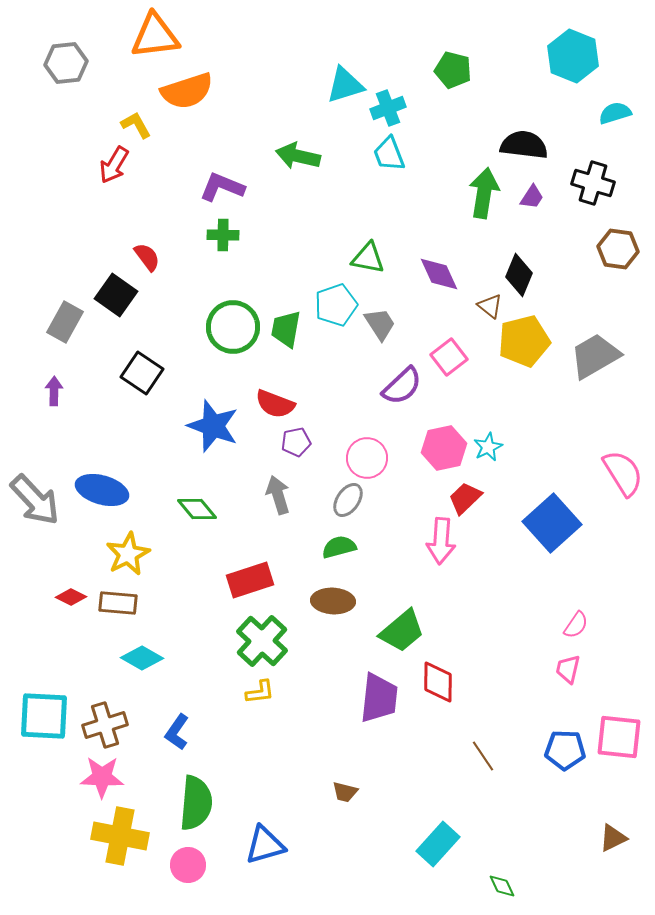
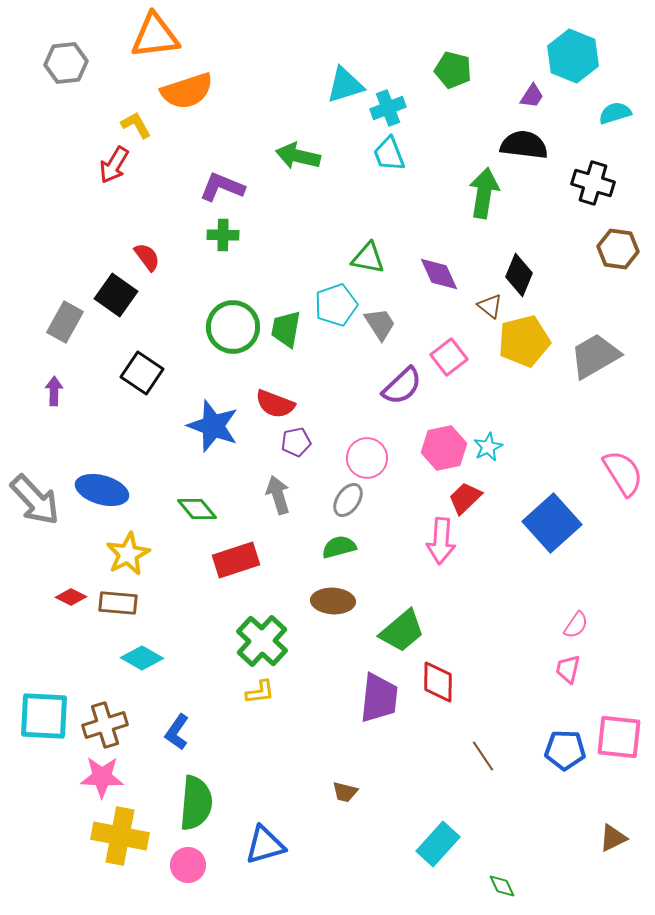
purple trapezoid at (532, 197): moved 101 px up
red rectangle at (250, 580): moved 14 px left, 20 px up
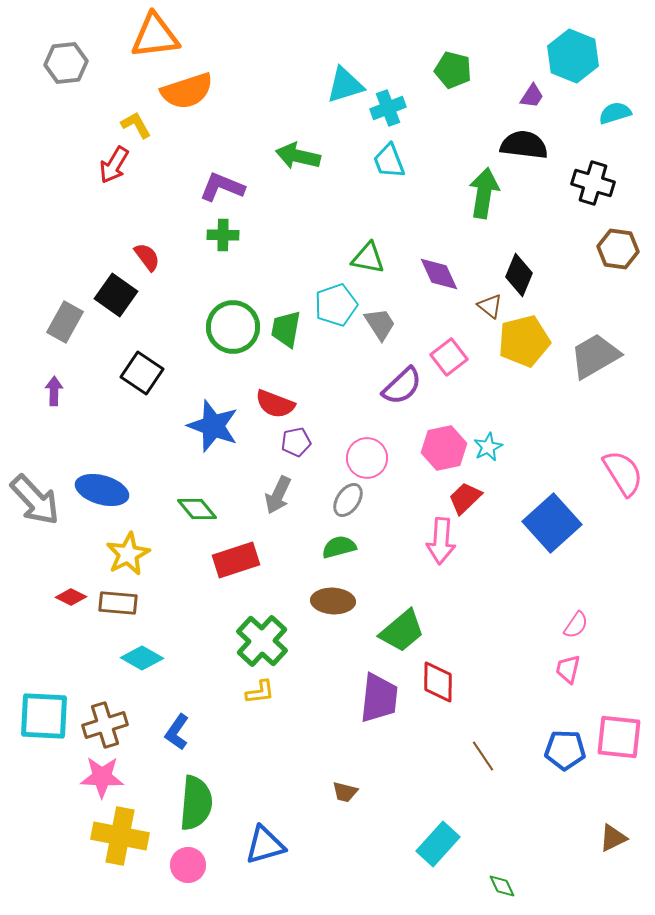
cyan trapezoid at (389, 154): moved 7 px down
gray arrow at (278, 495): rotated 138 degrees counterclockwise
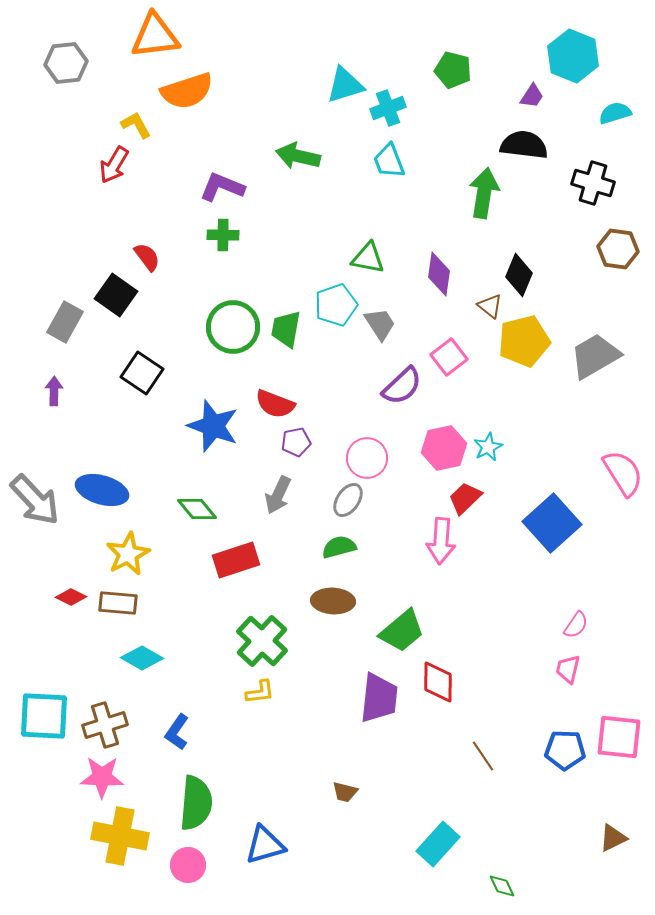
purple diamond at (439, 274): rotated 33 degrees clockwise
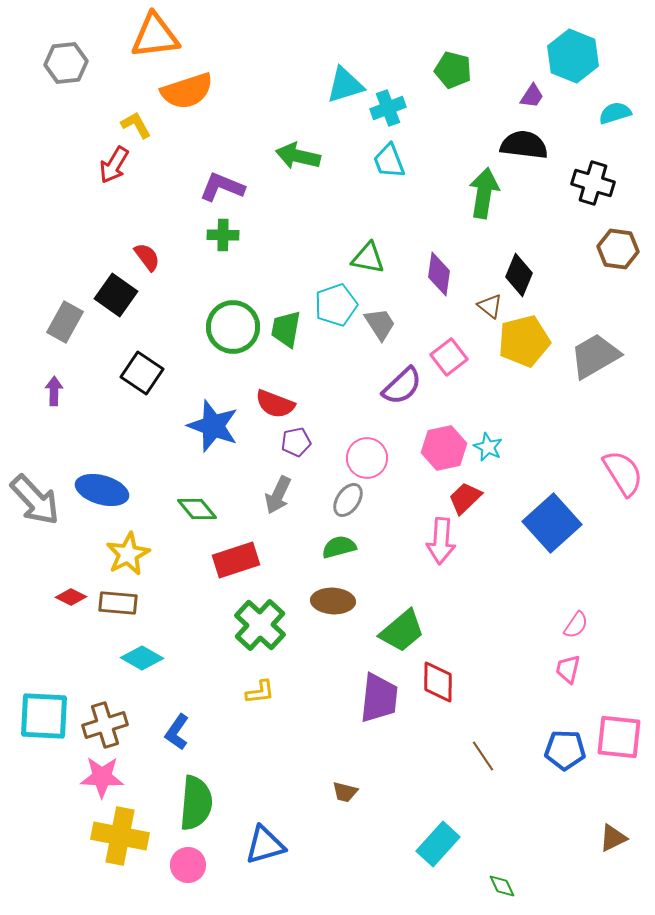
cyan star at (488, 447): rotated 20 degrees counterclockwise
green cross at (262, 641): moved 2 px left, 16 px up
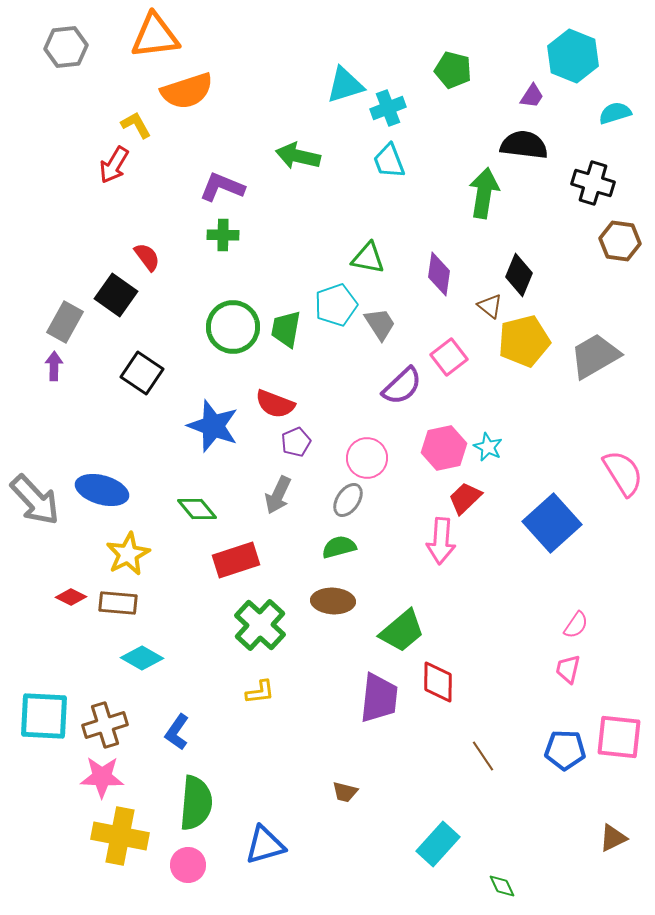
gray hexagon at (66, 63): moved 16 px up
brown hexagon at (618, 249): moved 2 px right, 8 px up
purple arrow at (54, 391): moved 25 px up
purple pentagon at (296, 442): rotated 12 degrees counterclockwise
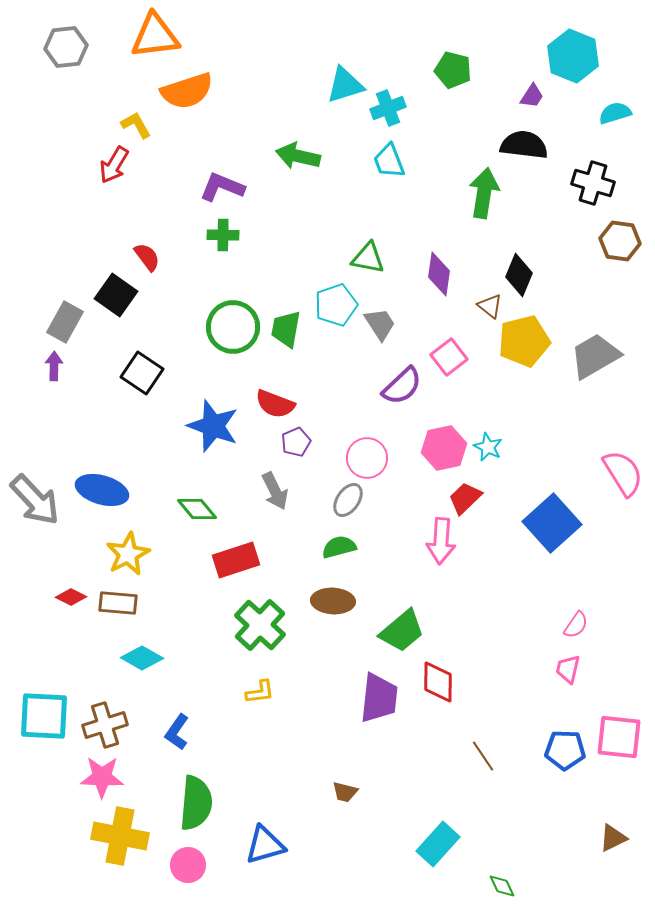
gray arrow at (278, 495): moved 3 px left, 4 px up; rotated 51 degrees counterclockwise
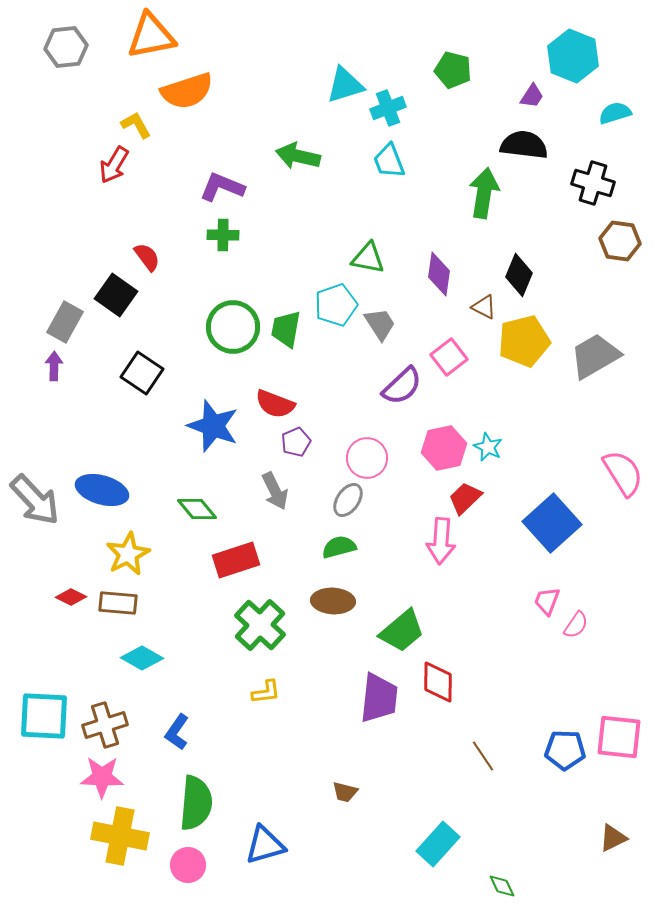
orange triangle at (155, 36): moved 4 px left; rotated 4 degrees counterclockwise
brown triangle at (490, 306): moved 6 px left, 1 px down; rotated 12 degrees counterclockwise
pink trapezoid at (568, 669): moved 21 px left, 68 px up; rotated 8 degrees clockwise
yellow L-shape at (260, 692): moved 6 px right
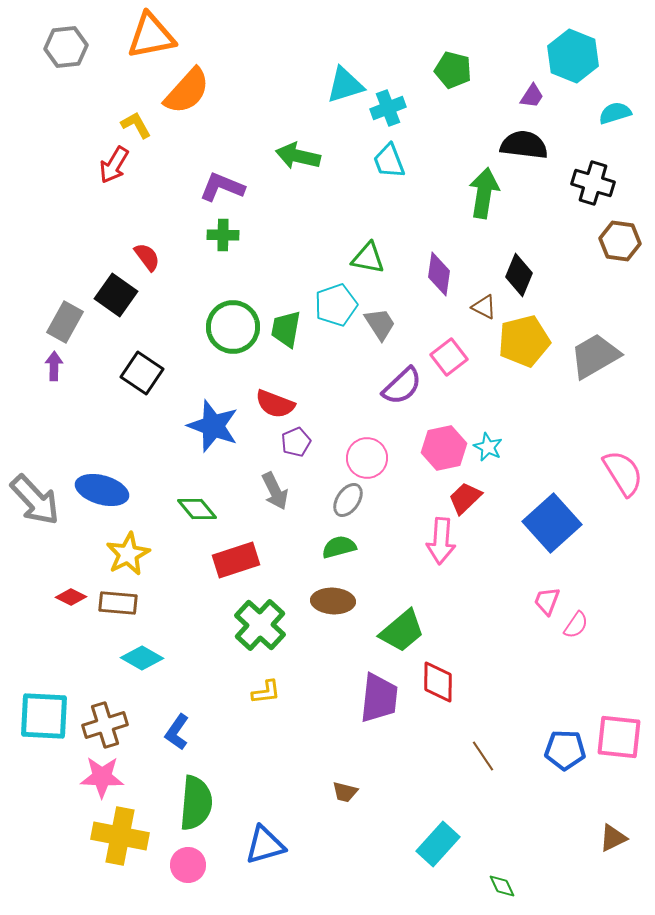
orange semicircle at (187, 91): rotated 30 degrees counterclockwise
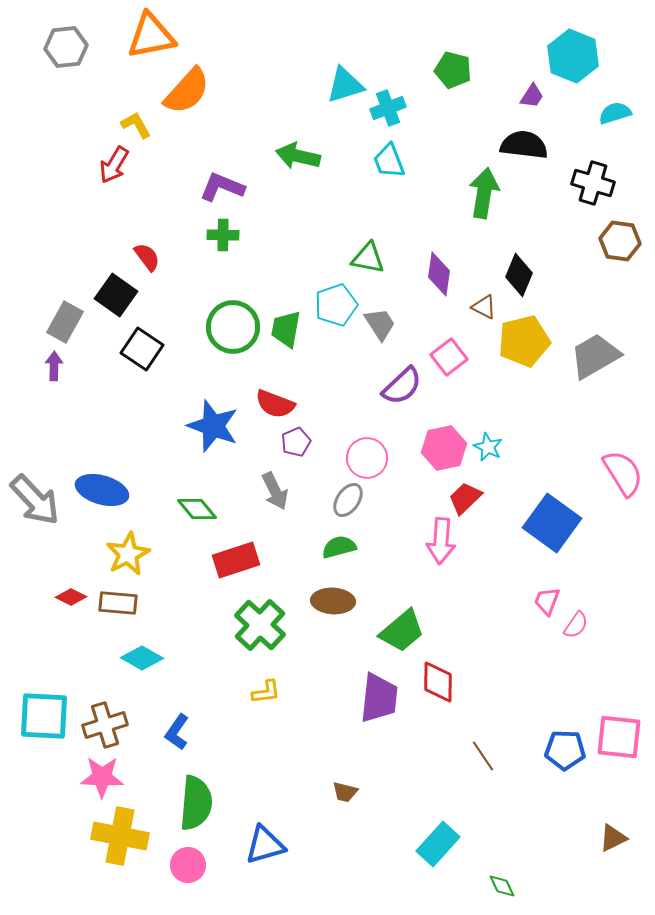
black square at (142, 373): moved 24 px up
blue square at (552, 523): rotated 12 degrees counterclockwise
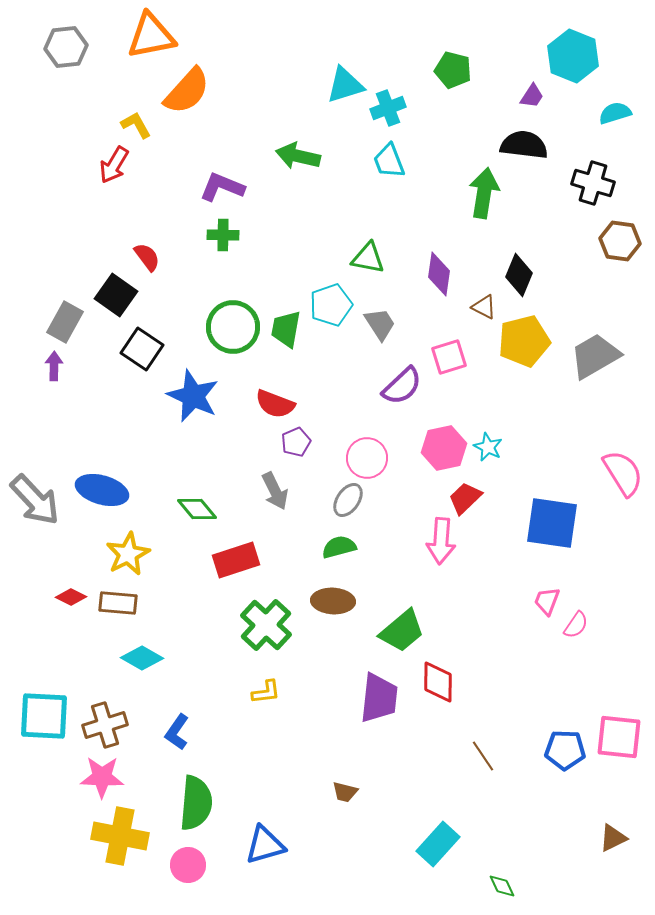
cyan pentagon at (336, 305): moved 5 px left
pink square at (449, 357): rotated 21 degrees clockwise
blue star at (213, 426): moved 20 px left, 30 px up; rotated 4 degrees clockwise
blue square at (552, 523): rotated 28 degrees counterclockwise
green cross at (260, 625): moved 6 px right
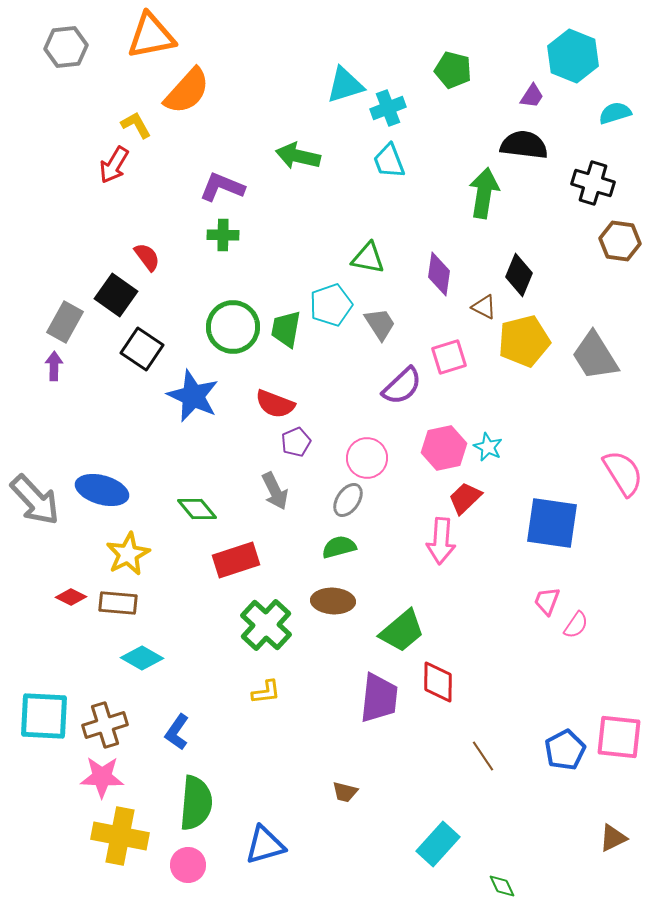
gray trapezoid at (595, 356): rotated 92 degrees counterclockwise
blue pentagon at (565, 750): rotated 30 degrees counterclockwise
